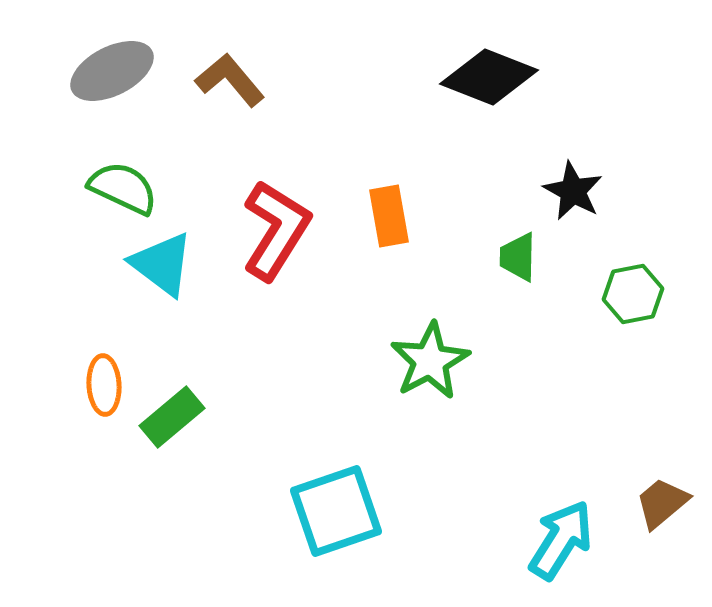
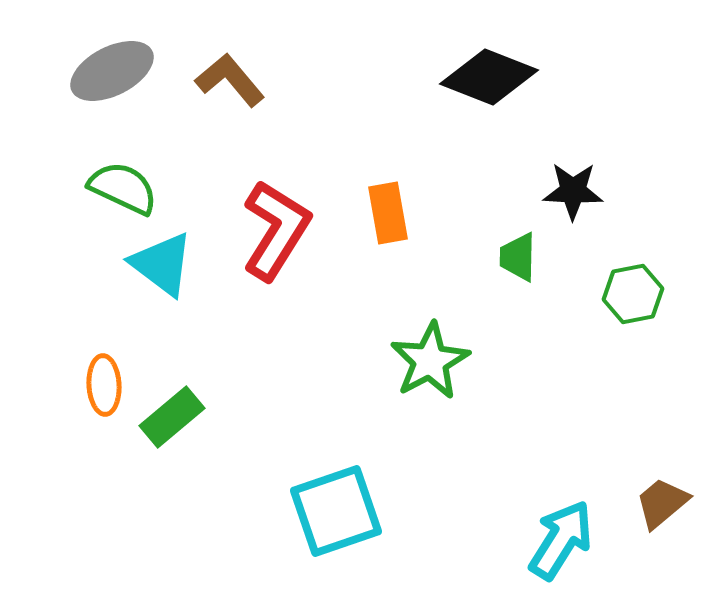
black star: rotated 26 degrees counterclockwise
orange rectangle: moved 1 px left, 3 px up
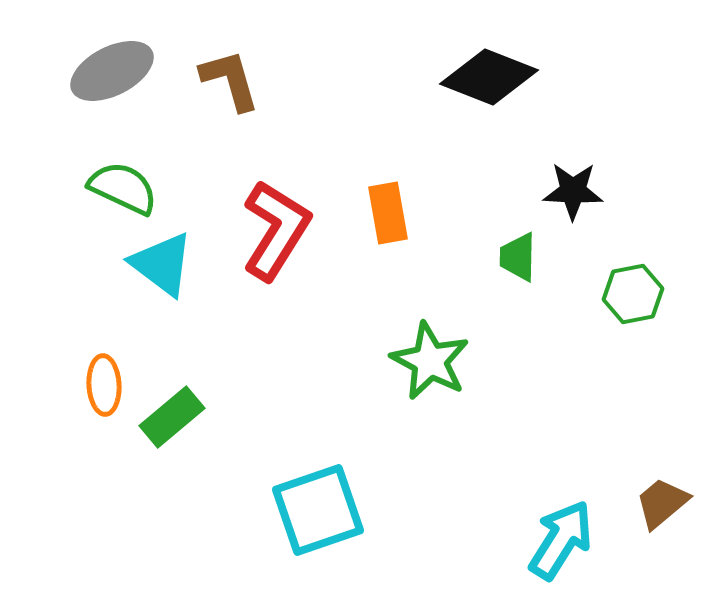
brown L-shape: rotated 24 degrees clockwise
green star: rotated 16 degrees counterclockwise
cyan square: moved 18 px left, 1 px up
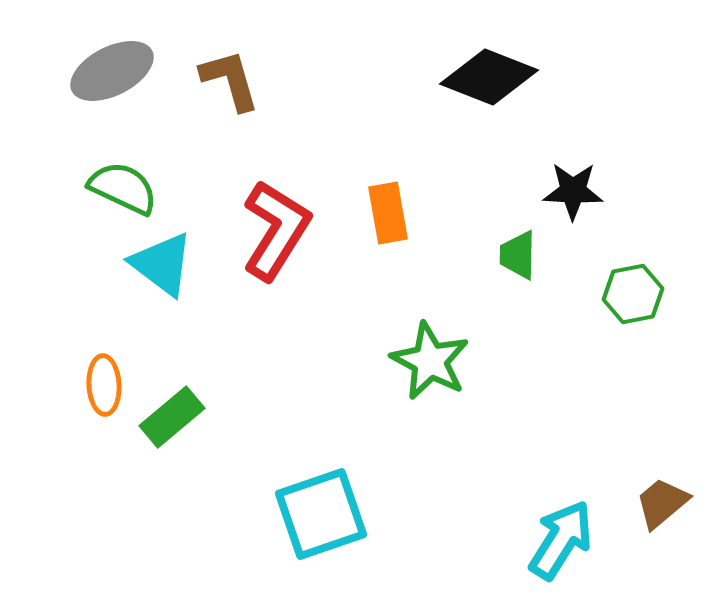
green trapezoid: moved 2 px up
cyan square: moved 3 px right, 4 px down
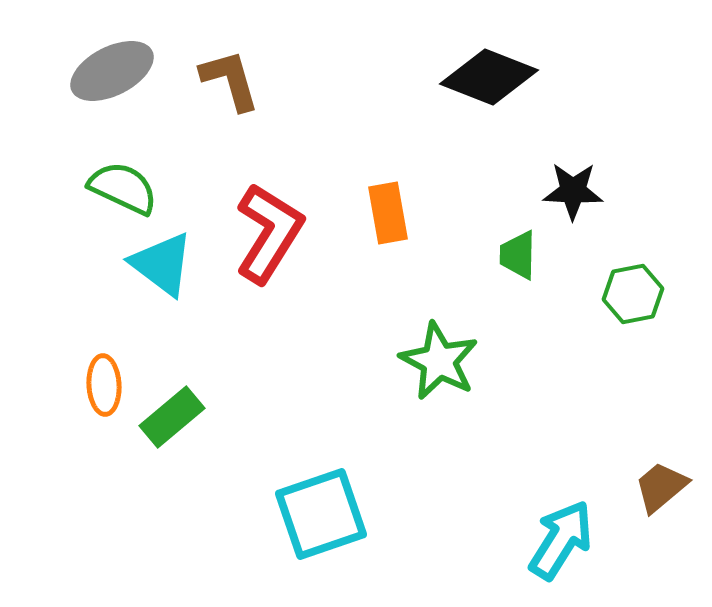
red L-shape: moved 7 px left, 3 px down
green star: moved 9 px right
brown trapezoid: moved 1 px left, 16 px up
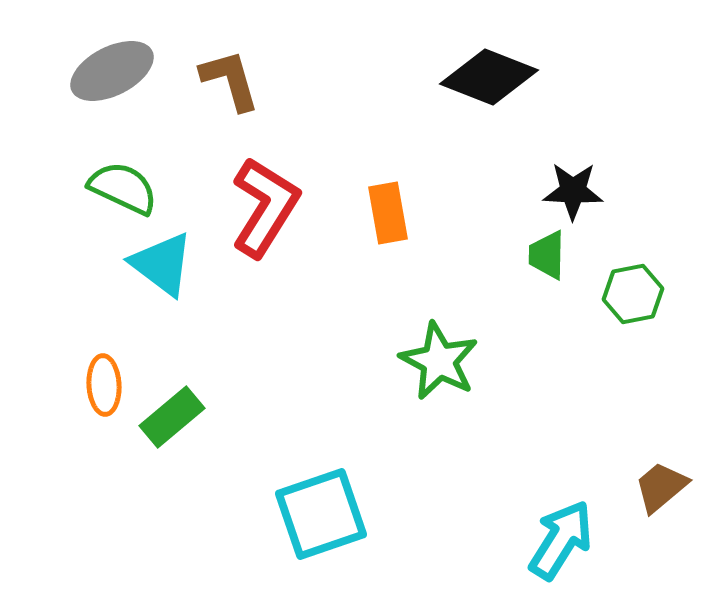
red L-shape: moved 4 px left, 26 px up
green trapezoid: moved 29 px right
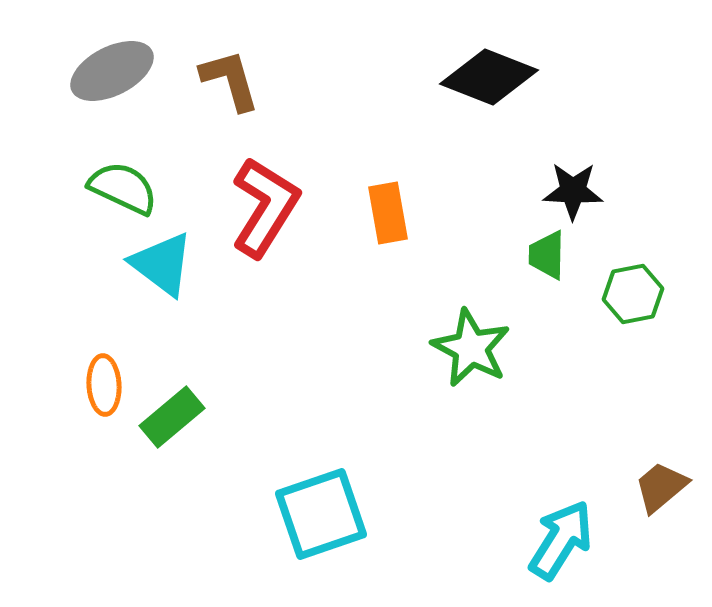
green star: moved 32 px right, 13 px up
